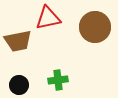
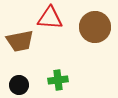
red triangle: moved 2 px right; rotated 16 degrees clockwise
brown trapezoid: moved 2 px right
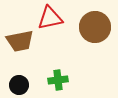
red triangle: rotated 16 degrees counterclockwise
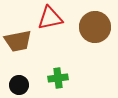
brown trapezoid: moved 2 px left
green cross: moved 2 px up
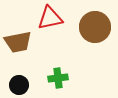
brown trapezoid: moved 1 px down
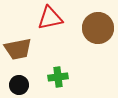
brown circle: moved 3 px right, 1 px down
brown trapezoid: moved 7 px down
green cross: moved 1 px up
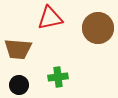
brown trapezoid: rotated 16 degrees clockwise
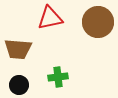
brown circle: moved 6 px up
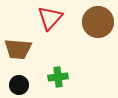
red triangle: rotated 36 degrees counterclockwise
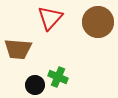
green cross: rotated 30 degrees clockwise
black circle: moved 16 px right
